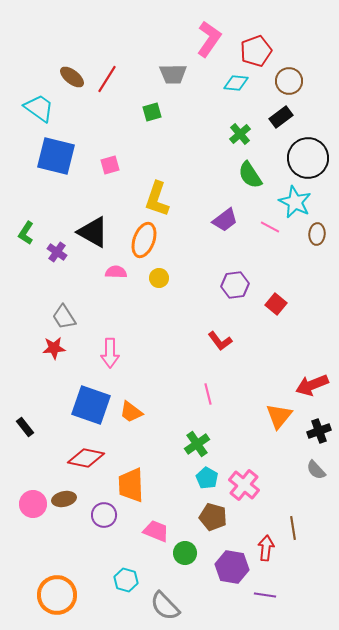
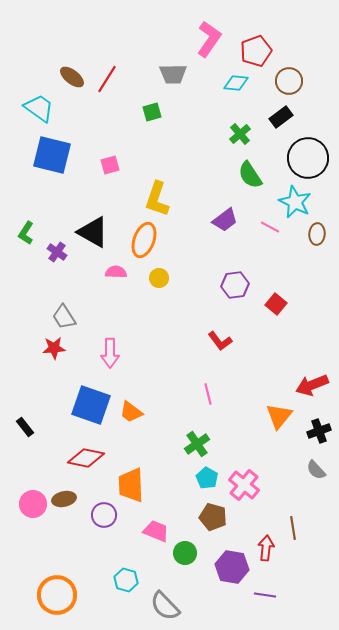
blue square at (56, 156): moved 4 px left, 1 px up
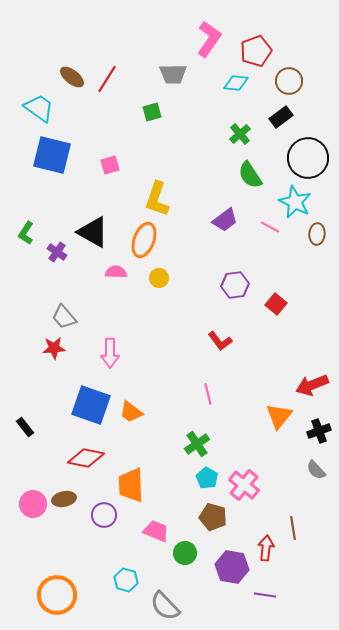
gray trapezoid at (64, 317): rotated 8 degrees counterclockwise
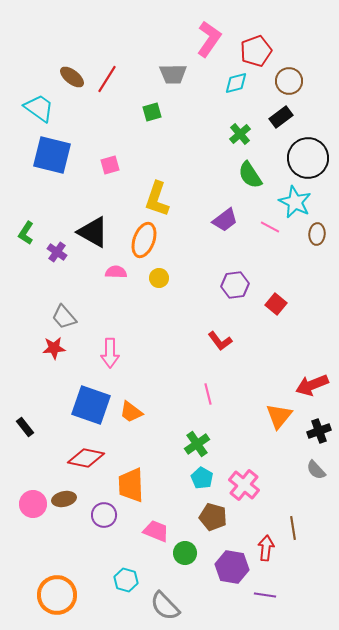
cyan diamond at (236, 83): rotated 20 degrees counterclockwise
cyan pentagon at (207, 478): moved 5 px left
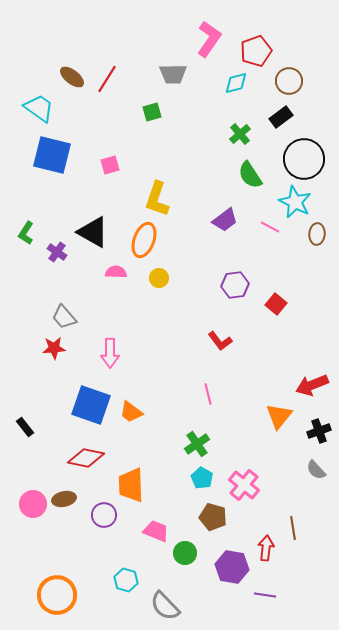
black circle at (308, 158): moved 4 px left, 1 px down
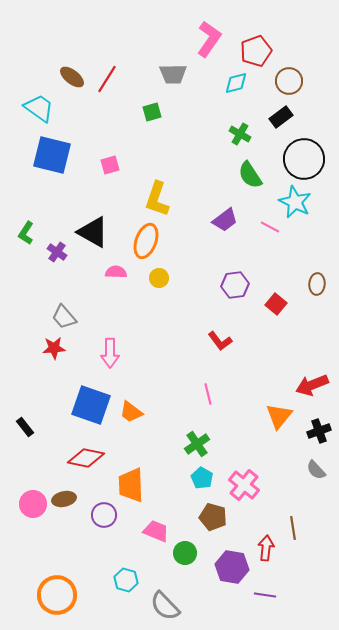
green cross at (240, 134): rotated 20 degrees counterclockwise
brown ellipse at (317, 234): moved 50 px down
orange ellipse at (144, 240): moved 2 px right, 1 px down
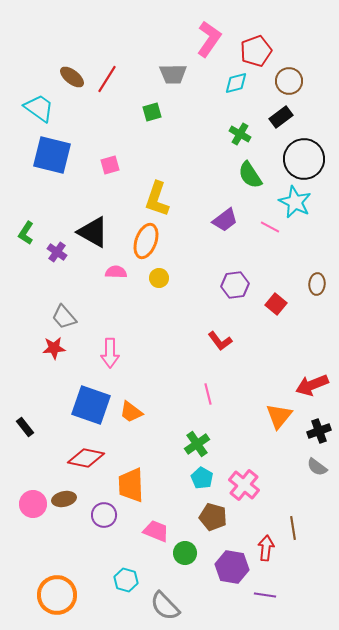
gray semicircle at (316, 470): moved 1 px right, 3 px up; rotated 10 degrees counterclockwise
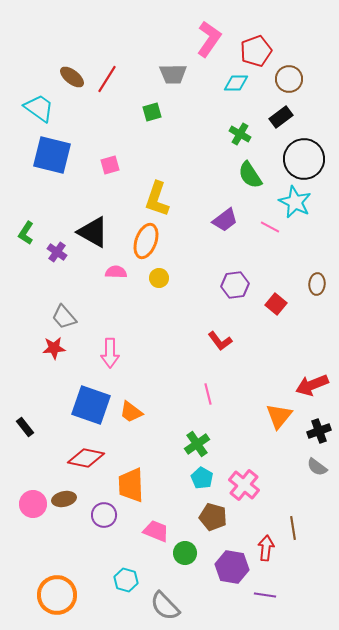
brown circle at (289, 81): moved 2 px up
cyan diamond at (236, 83): rotated 15 degrees clockwise
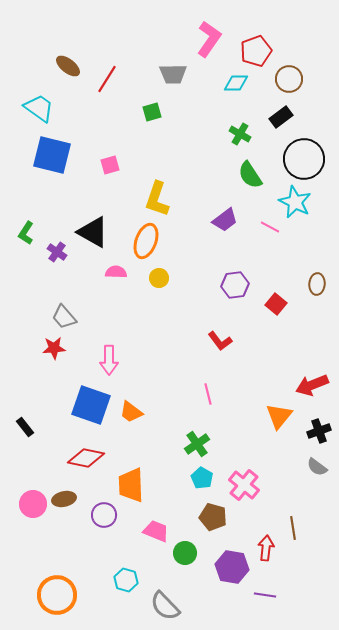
brown ellipse at (72, 77): moved 4 px left, 11 px up
pink arrow at (110, 353): moved 1 px left, 7 px down
